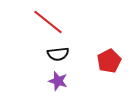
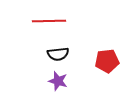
red line: moved 1 px right, 1 px up; rotated 40 degrees counterclockwise
red pentagon: moved 2 px left; rotated 20 degrees clockwise
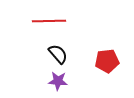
black semicircle: rotated 125 degrees counterclockwise
purple star: rotated 12 degrees counterclockwise
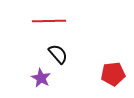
red pentagon: moved 6 px right, 13 px down
purple star: moved 17 px left, 3 px up; rotated 24 degrees clockwise
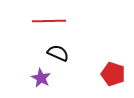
black semicircle: moved 1 px up; rotated 25 degrees counterclockwise
red pentagon: rotated 25 degrees clockwise
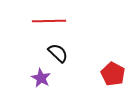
black semicircle: rotated 20 degrees clockwise
red pentagon: rotated 10 degrees clockwise
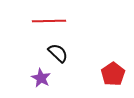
red pentagon: rotated 10 degrees clockwise
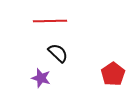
red line: moved 1 px right
purple star: rotated 12 degrees counterclockwise
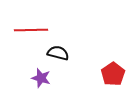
red line: moved 19 px left, 9 px down
black semicircle: rotated 30 degrees counterclockwise
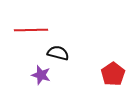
purple star: moved 3 px up
